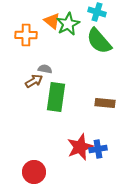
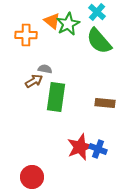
cyan cross: rotated 24 degrees clockwise
blue cross: rotated 30 degrees clockwise
red circle: moved 2 px left, 5 px down
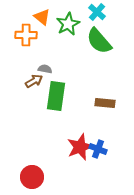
orange triangle: moved 10 px left, 4 px up
green rectangle: moved 1 px up
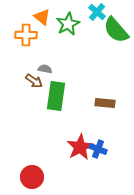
green semicircle: moved 17 px right, 11 px up
brown arrow: rotated 66 degrees clockwise
red star: rotated 8 degrees counterclockwise
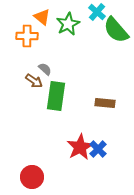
orange cross: moved 1 px right, 1 px down
gray semicircle: rotated 32 degrees clockwise
blue cross: rotated 24 degrees clockwise
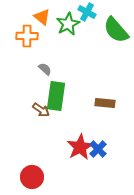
cyan cross: moved 10 px left; rotated 12 degrees counterclockwise
brown arrow: moved 7 px right, 29 px down
